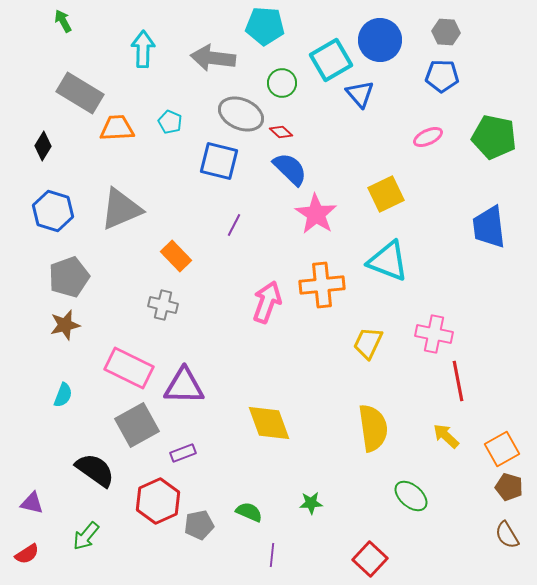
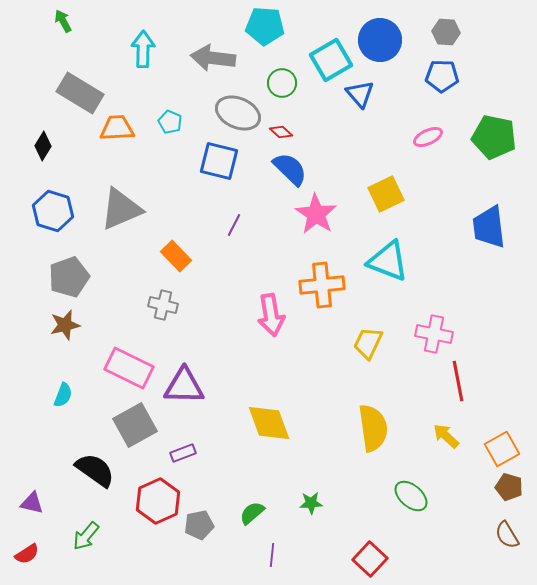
gray ellipse at (241, 114): moved 3 px left, 1 px up
pink arrow at (267, 302): moved 4 px right, 13 px down; rotated 150 degrees clockwise
gray square at (137, 425): moved 2 px left
green semicircle at (249, 512): moved 3 px right, 1 px down; rotated 64 degrees counterclockwise
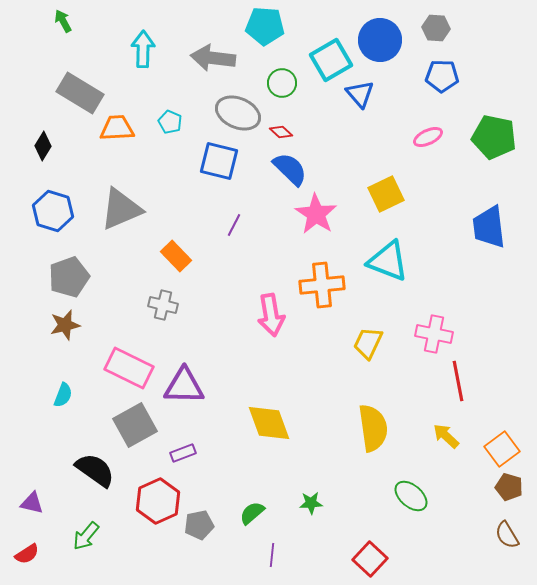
gray hexagon at (446, 32): moved 10 px left, 4 px up
orange square at (502, 449): rotated 8 degrees counterclockwise
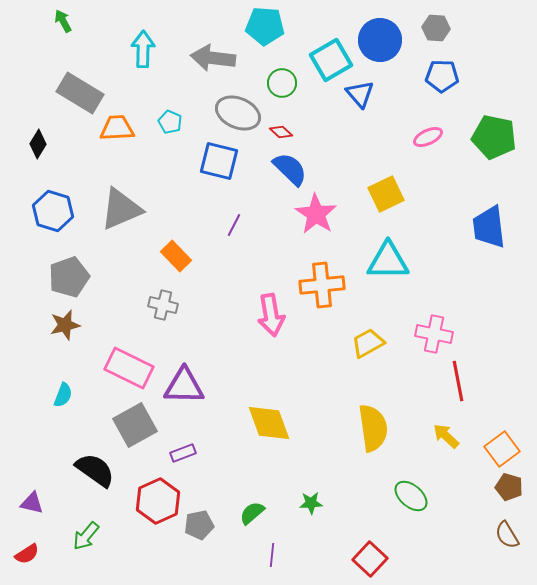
black diamond at (43, 146): moved 5 px left, 2 px up
cyan triangle at (388, 261): rotated 21 degrees counterclockwise
yellow trapezoid at (368, 343): rotated 36 degrees clockwise
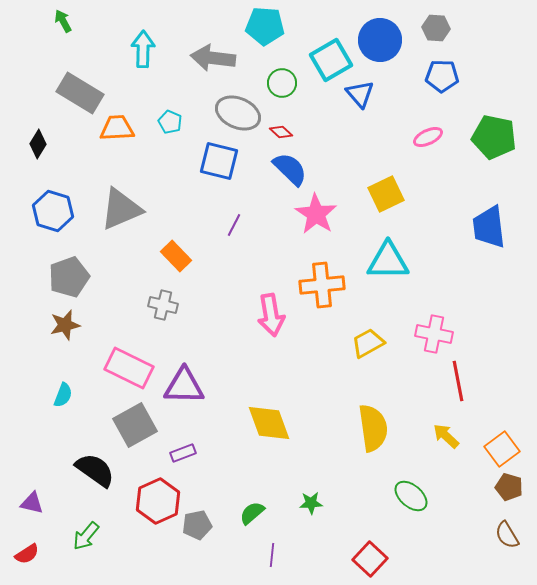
gray pentagon at (199, 525): moved 2 px left
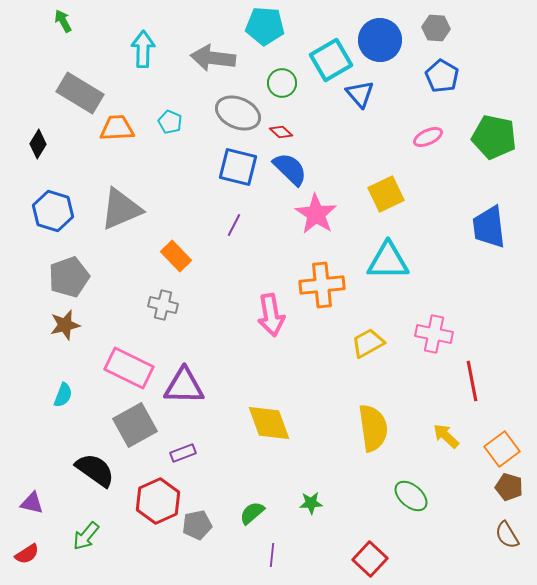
blue pentagon at (442, 76): rotated 28 degrees clockwise
blue square at (219, 161): moved 19 px right, 6 px down
red line at (458, 381): moved 14 px right
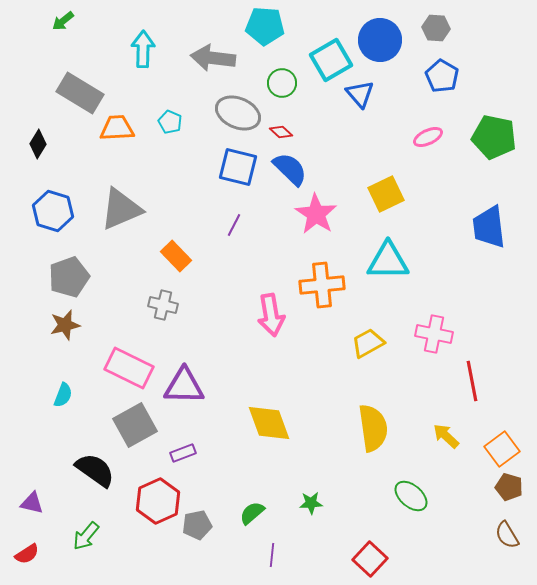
green arrow at (63, 21): rotated 100 degrees counterclockwise
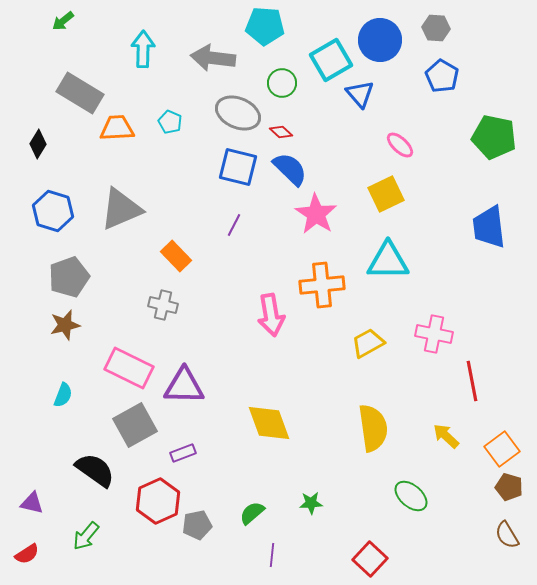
pink ellipse at (428, 137): moved 28 px left, 8 px down; rotated 68 degrees clockwise
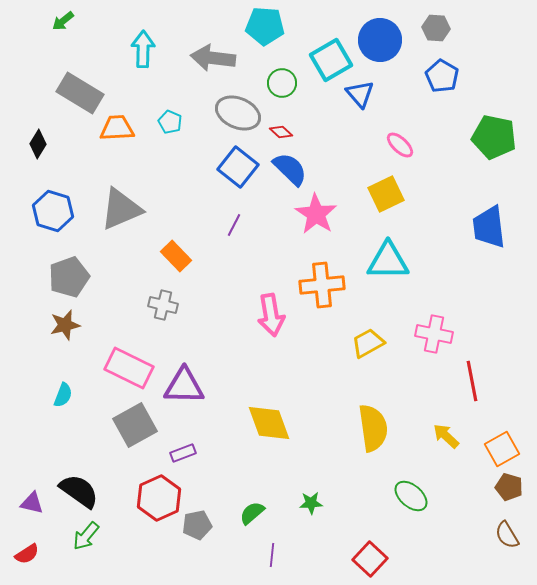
blue square at (238, 167): rotated 24 degrees clockwise
orange square at (502, 449): rotated 8 degrees clockwise
black semicircle at (95, 470): moved 16 px left, 21 px down
red hexagon at (158, 501): moved 1 px right, 3 px up
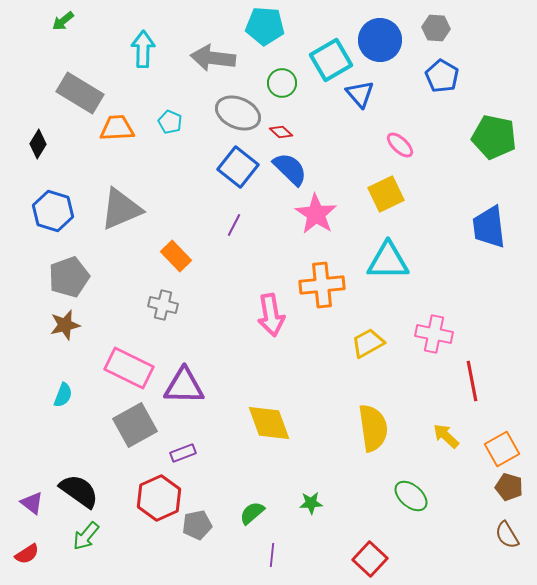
purple triangle at (32, 503): rotated 25 degrees clockwise
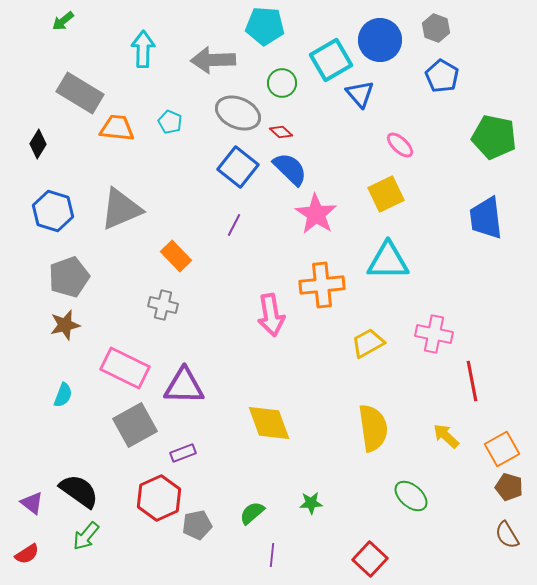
gray hexagon at (436, 28): rotated 16 degrees clockwise
gray arrow at (213, 58): moved 2 px down; rotated 9 degrees counterclockwise
orange trapezoid at (117, 128): rotated 9 degrees clockwise
blue trapezoid at (489, 227): moved 3 px left, 9 px up
pink rectangle at (129, 368): moved 4 px left
